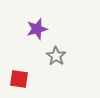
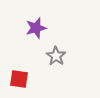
purple star: moved 1 px left, 1 px up
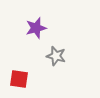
gray star: rotated 18 degrees counterclockwise
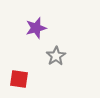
gray star: rotated 24 degrees clockwise
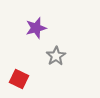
red square: rotated 18 degrees clockwise
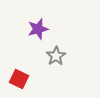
purple star: moved 2 px right, 1 px down
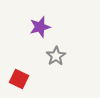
purple star: moved 2 px right, 2 px up
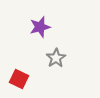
gray star: moved 2 px down
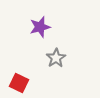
red square: moved 4 px down
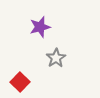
red square: moved 1 px right, 1 px up; rotated 18 degrees clockwise
